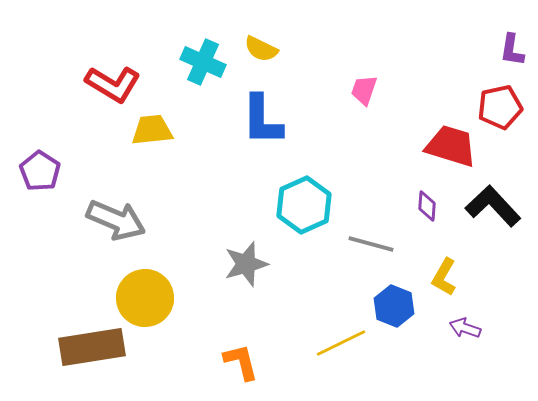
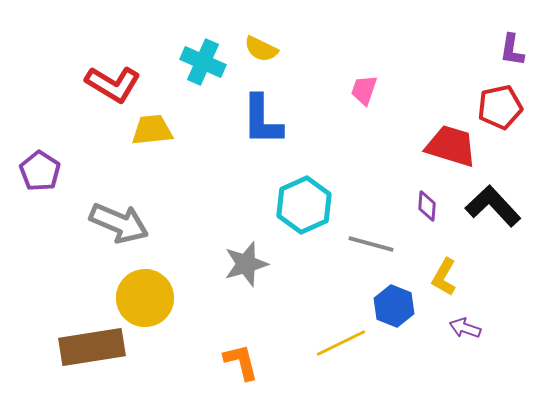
gray arrow: moved 3 px right, 3 px down
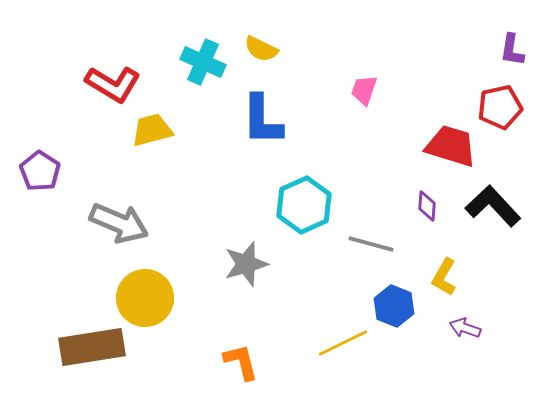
yellow trapezoid: rotated 9 degrees counterclockwise
yellow line: moved 2 px right
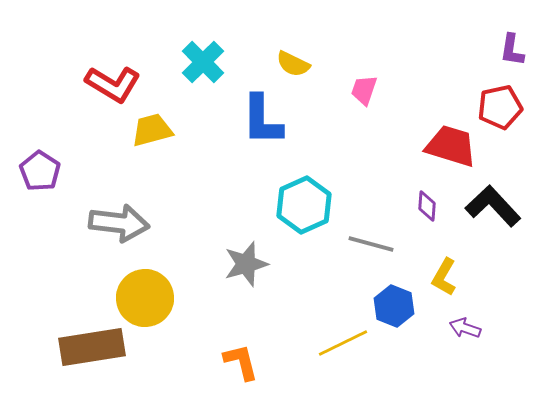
yellow semicircle: moved 32 px right, 15 px down
cyan cross: rotated 21 degrees clockwise
gray arrow: rotated 16 degrees counterclockwise
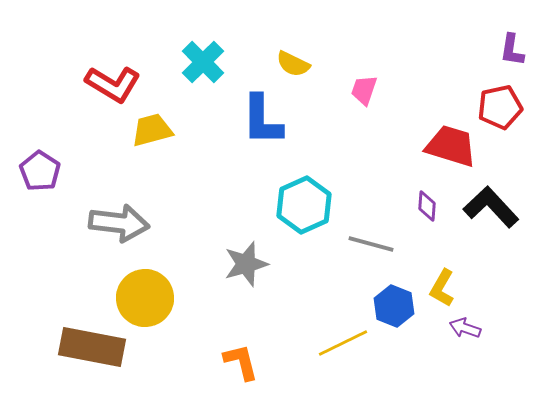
black L-shape: moved 2 px left, 1 px down
yellow L-shape: moved 2 px left, 11 px down
brown rectangle: rotated 20 degrees clockwise
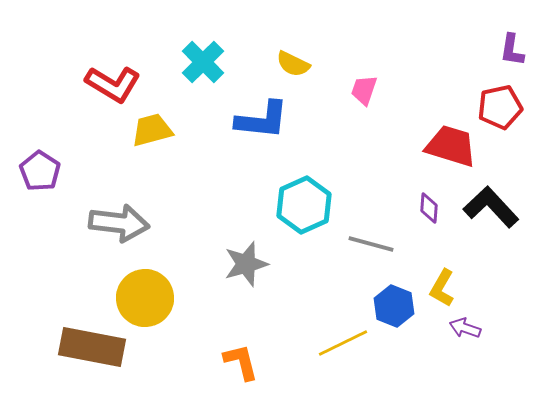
blue L-shape: rotated 84 degrees counterclockwise
purple diamond: moved 2 px right, 2 px down
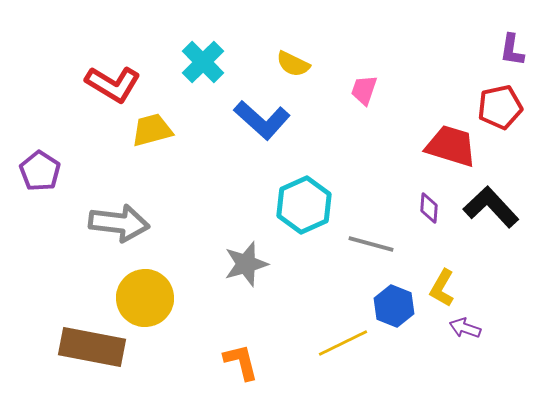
blue L-shape: rotated 36 degrees clockwise
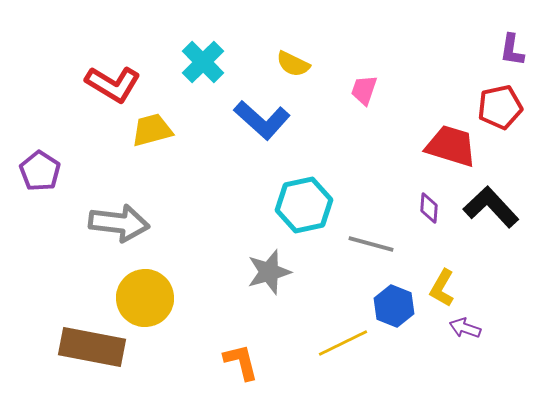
cyan hexagon: rotated 12 degrees clockwise
gray star: moved 23 px right, 8 px down
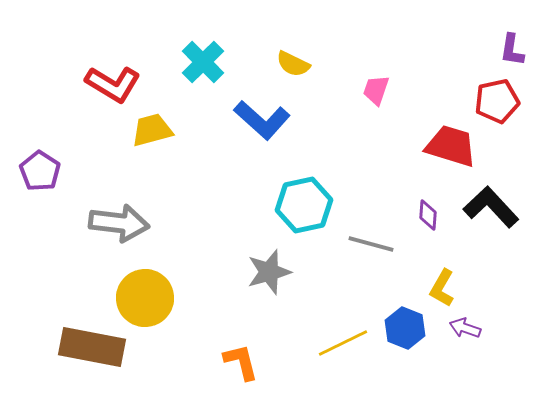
pink trapezoid: moved 12 px right
red pentagon: moved 3 px left, 6 px up
purple diamond: moved 1 px left, 7 px down
blue hexagon: moved 11 px right, 22 px down
